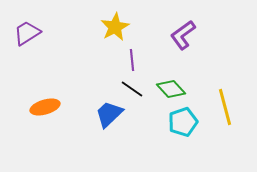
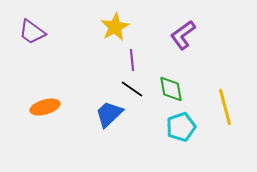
purple trapezoid: moved 5 px right, 1 px up; rotated 112 degrees counterclockwise
green diamond: rotated 32 degrees clockwise
cyan pentagon: moved 2 px left, 5 px down
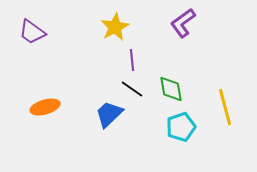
purple L-shape: moved 12 px up
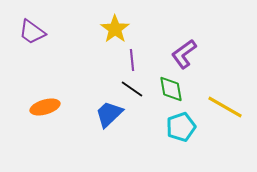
purple L-shape: moved 1 px right, 31 px down
yellow star: moved 2 px down; rotated 8 degrees counterclockwise
yellow line: rotated 45 degrees counterclockwise
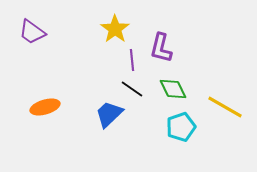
purple L-shape: moved 23 px left, 6 px up; rotated 40 degrees counterclockwise
green diamond: moved 2 px right; rotated 16 degrees counterclockwise
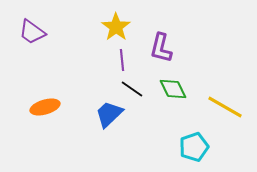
yellow star: moved 1 px right, 2 px up
purple line: moved 10 px left
cyan pentagon: moved 13 px right, 20 px down
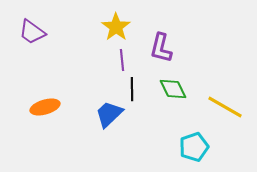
black line: rotated 55 degrees clockwise
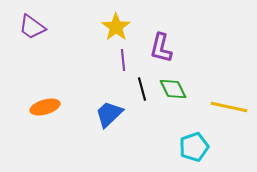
purple trapezoid: moved 5 px up
purple line: moved 1 px right
black line: moved 10 px right; rotated 15 degrees counterclockwise
yellow line: moved 4 px right; rotated 18 degrees counterclockwise
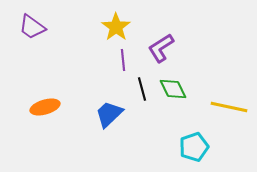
purple L-shape: rotated 44 degrees clockwise
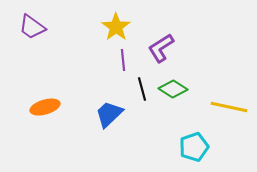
green diamond: rotated 32 degrees counterclockwise
